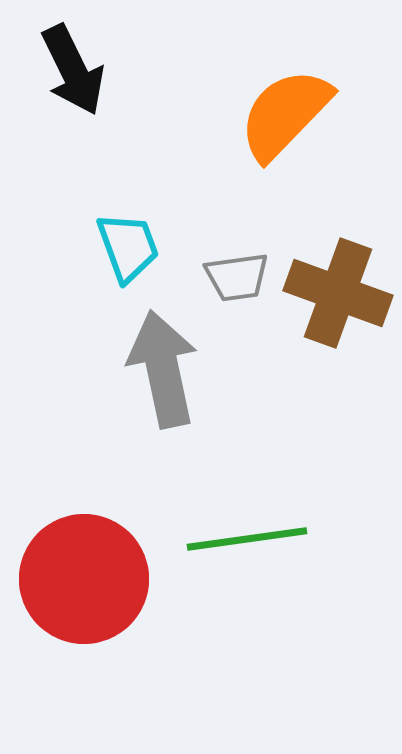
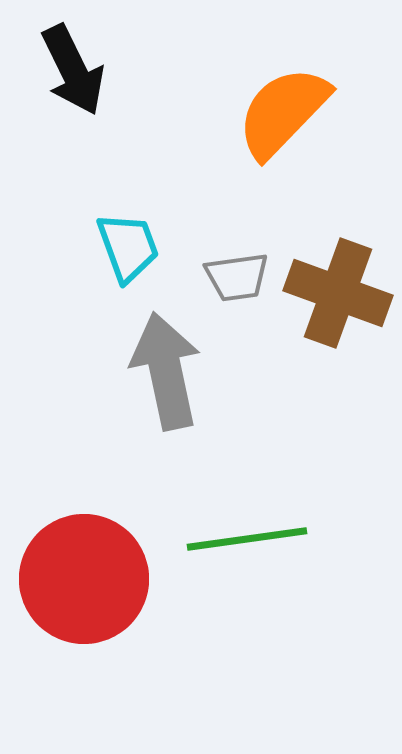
orange semicircle: moved 2 px left, 2 px up
gray arrow: moved 3 px right, 2 px down
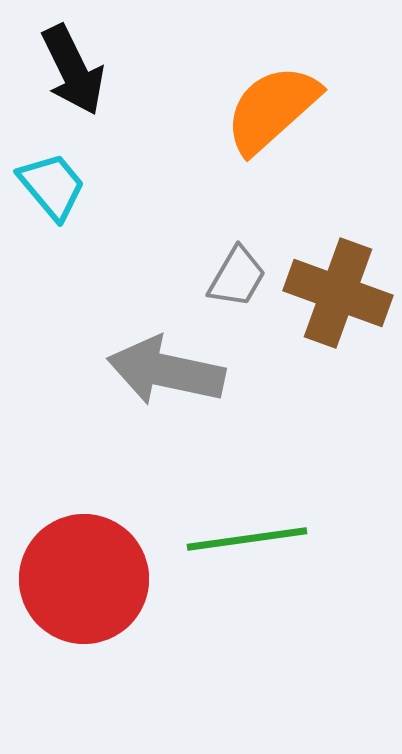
orange semicircle: moved 11 px left, 3 px up; rotated 4 degrees clockwise
cyan trapezoid: moved 76 px left, 61 px up; rotated 20 degrees counterclockwise
gray trapezoid: rotated 52 degrees counterclockwise
gray arrow: rotated 66 degrees counterclockwise
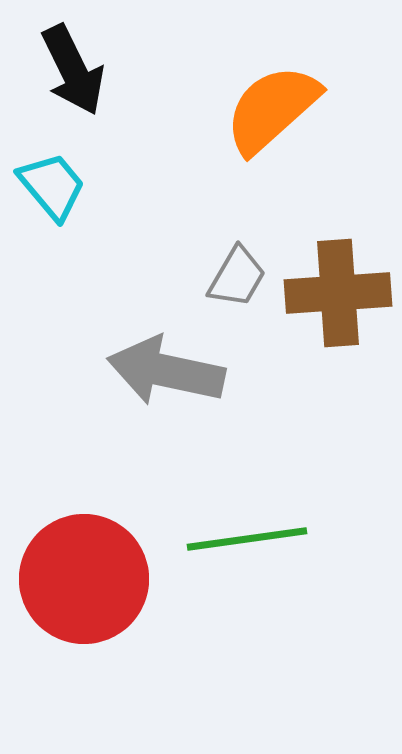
brown cross: rotated 24 degrees counterclockwise
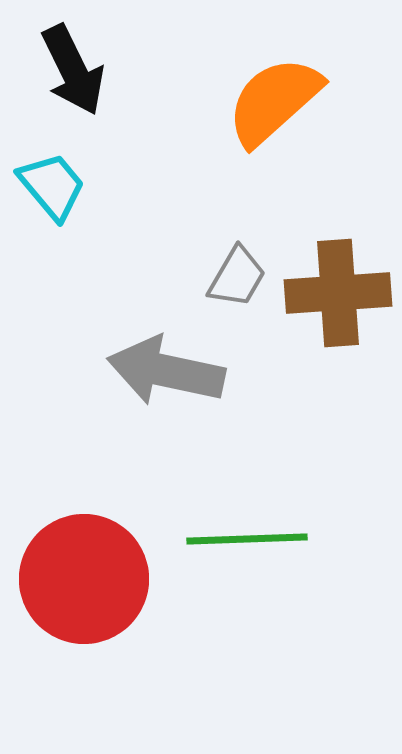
orange semicircle: moved 2 px right, 8 px up
green line: rotated 6 degrees clockwise
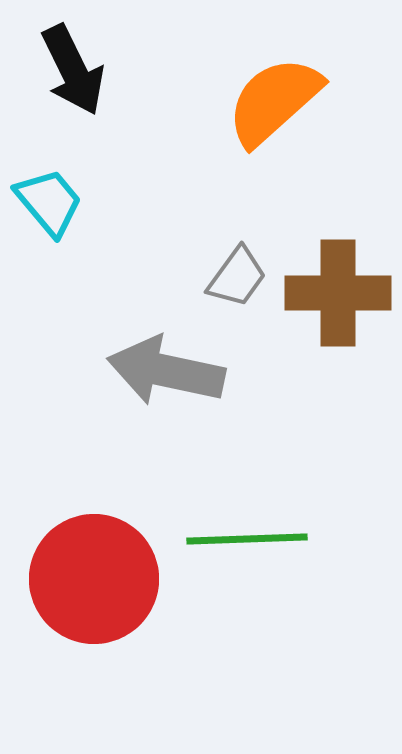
cyan trapezoid: moved 3 px left, 16 px down
gray trapezoid: rotated 6 degrees clockwise
brown cross: rotated 4 degrees clockwise
red circle: moved 10 px right
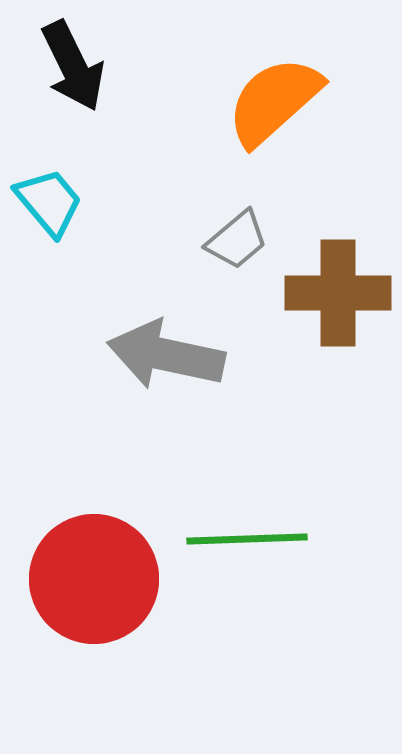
black arrow: moved 4 px up
gray trapezoid: moved 37 px up; rotated 14 degrees clockwise
gray arrow: moved 16 px up
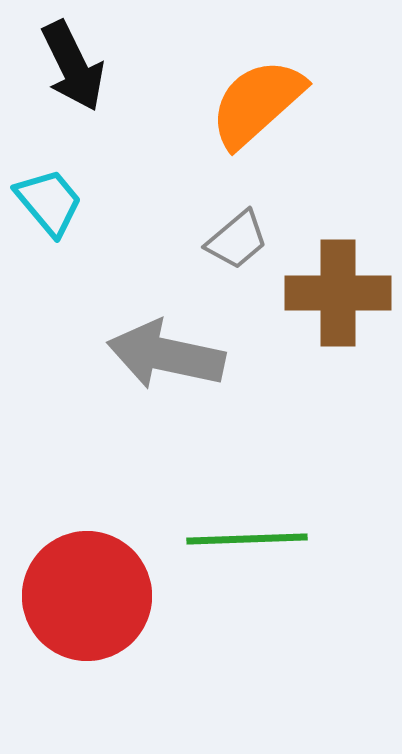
orange semicircle: moved 17 px left, 2 px down
red circle: moved 7 px left, 17 px down
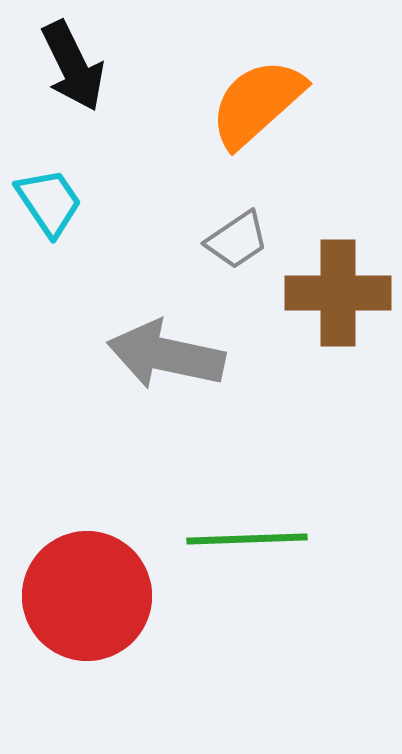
cyan trapezoid: rotated 6 degrees clockwise
gray trapezoid: rotated 6 degrees clockwise
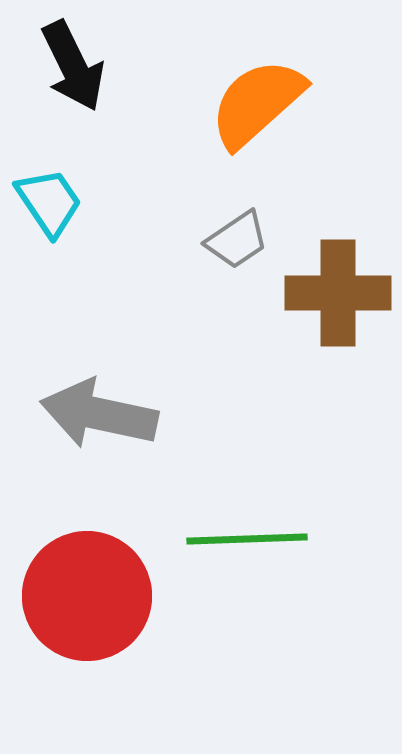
gray arrow: moved 67 px left, 59 px down
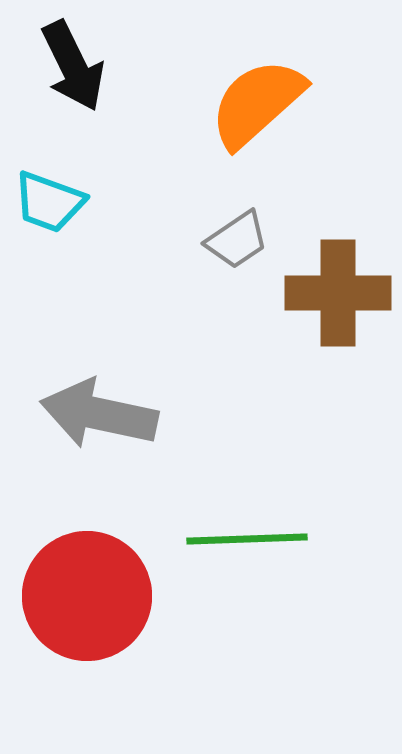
cyan trapezoid: rotated 144 degrees clockwise
